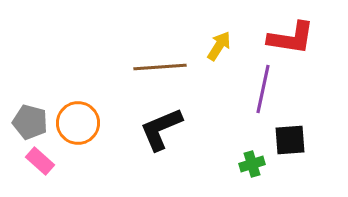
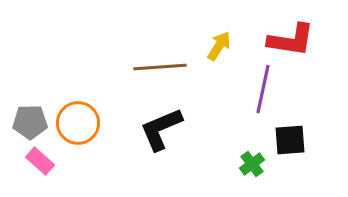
red L-shape: moved 2 px down
gray pentagon: rotated 16 degrees counterclockwise
green cross: rotated 20 degrees counterclockwise
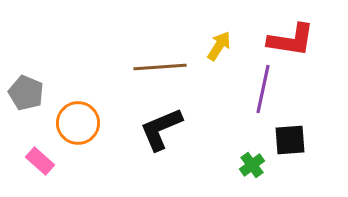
gray pentagon: moved 4 px left, 29 px up; rotated 24 degrees clockwise
green cross: moved 1 px down
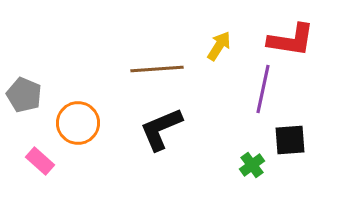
brown line: moved 3 px left, 2 px down
gray pentagon: moved 2 px left, 2 px down
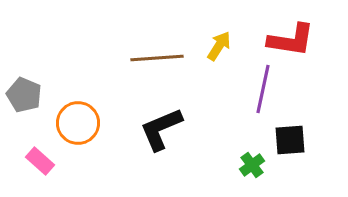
brown line: moved 11 px up
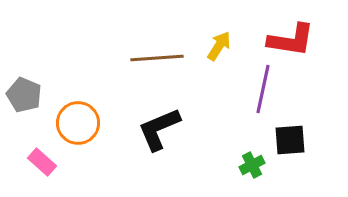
black L-shape: moved 2 px left
pink rectangle: moved 2 px right, 1 px down
green cross: rotated 10 degrees clockwise
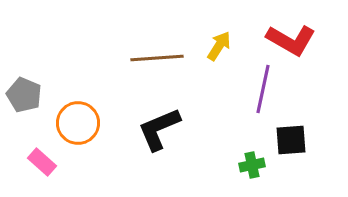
red L-shape: rotated 21 degrees clockwise
black square: moved 1 px right
green cross: rotated 15 degrees clockwise
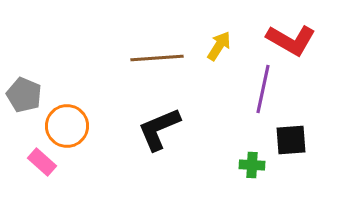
orange circle: moved 11 px left, 3 px down
green cross: rotated 15 degrees clockwise
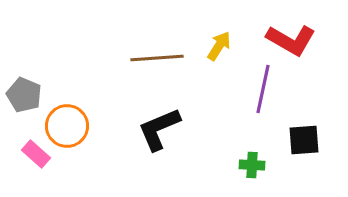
black square: moved 13 px right
pink rectangle: moved 6 px left, 8 px up
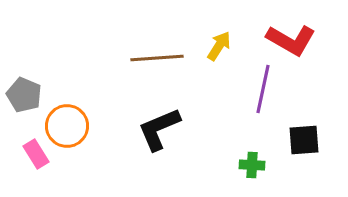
pink rectangle: rotated 16 degrees clockwise
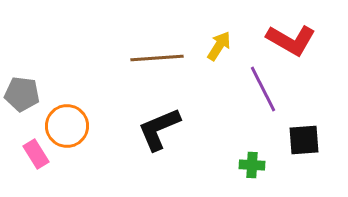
purple line: rotated 39 degrees counterclockwise
gray pentagon: moved 2 px left, 1 px up; rotated 16 degrees counterclockwise
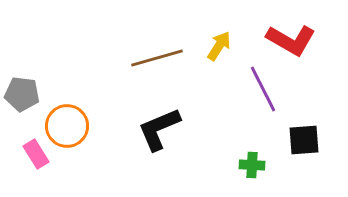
brown line: rotated 12 degrees counterclockwise
